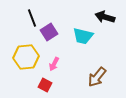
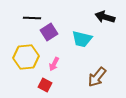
black line: rotated 66 degrees counterclockwise
cyan trapezoid: moved 1 px left, 3 px down
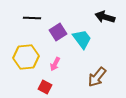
purple square: moved 9 px right
cyan trapezoid: rotated 140 degrees counterclockwise
pink arrow: moved 1 px right
red square: moved 2 px down
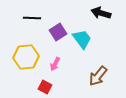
black arrow: moved 4 px left, 4 px up
brown arrow: moved 1 px right, 1 px up
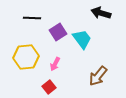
red square: moved 4 px right; rotated 24 degrees clockwise
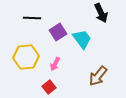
black arrow: rotated 132 degrees counterclockwise
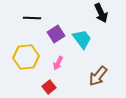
purple square: moved 2 px left, 2 px down
pink arrow: moved 3 px right, 1 px up
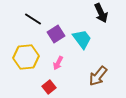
black line: moved 1 px right, 1 px down; rotated 30 degrees clockwise
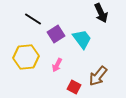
pink arrow: moved 1 px left, 2 px down
red square: moved 25 px right; rotated 24 degrees counterclockwise
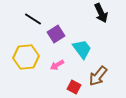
cyan trapezoid: moved 10 px down
pink arrow: rotated 32 degrees clockwise
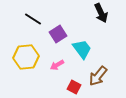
purple square: moved 2 px right
